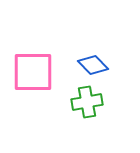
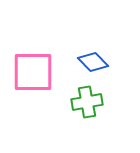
blue diamond: moved 3 px up
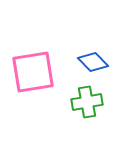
pink square: rotated 9 degrees counterclockwise
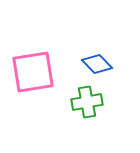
blue diamond: moved 4 px right, 2 px down
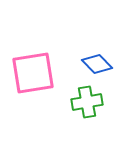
pink square: moved 1 px down
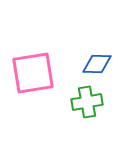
blue diamond: rotated 44 degrees counterclockwise
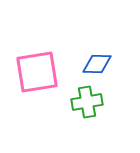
pink square: moved 4 px right, 1 px up
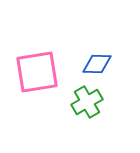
green cross: rotated 20 degrees counterclockwise
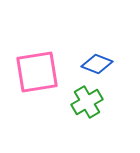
blue diamond: rotated 20 degrees clockwise
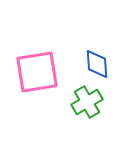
blue diamond: rotated 64 degrees clockwise
